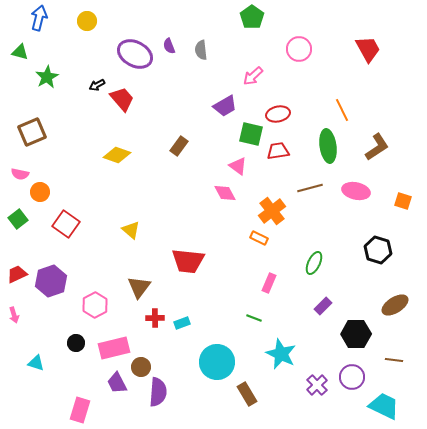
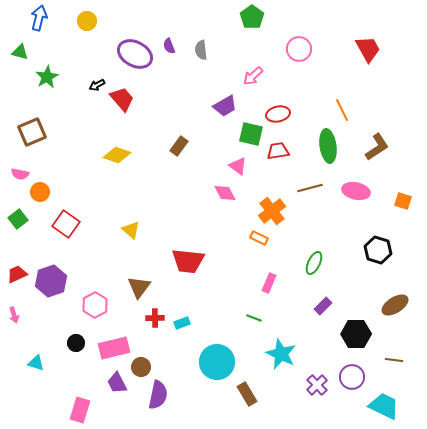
purple semicircle at (158, 392): moved 3 px down; rotated 8 degrees clockwise
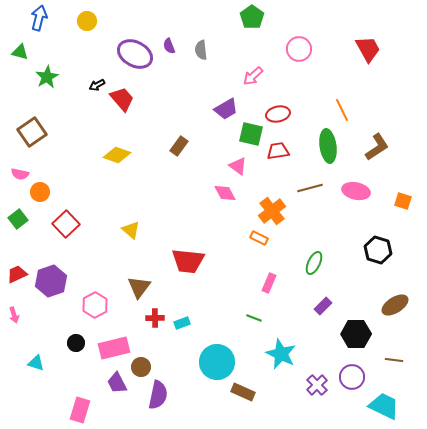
purple trapezoid at (225, 106): moved 1 px right, 3 px down
brown square at (32, 132): rotated 12 degrees counterclockwise
red square at (66, 224): rotated 12 degrees clockwise
brown rectangle at (247, 394): moved 4 px left, 2 px up; rotated 35 degrees counterclockwise
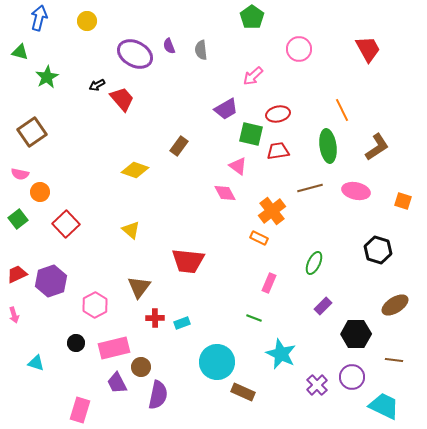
yellow diamond at (117, 155): moved 18 px right, 15 px down
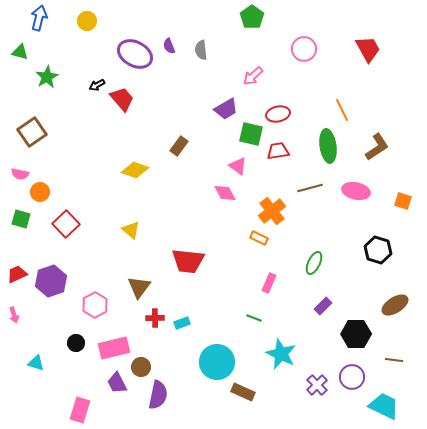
pink circle at (299, 49): moved 5 px right
green square at (18, 219): moved 3 px right; rotated 36 degrees counterclockwise
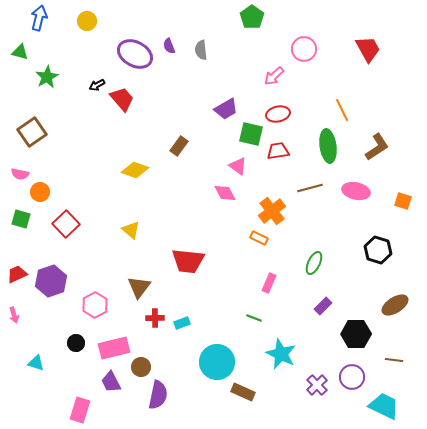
pink arrow at (253, 76): moved 21 px right
purple trapezoid at (117, 383): moved 6 px left, 1 px up
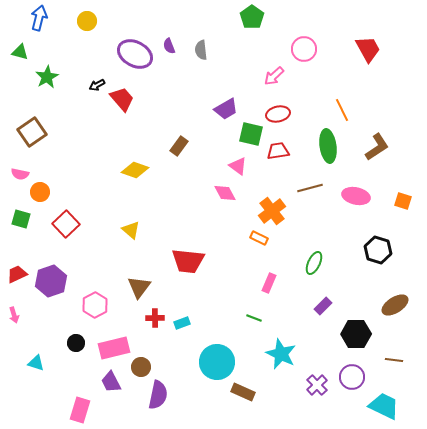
pink ellipse at (356, 191): moved 5 px down
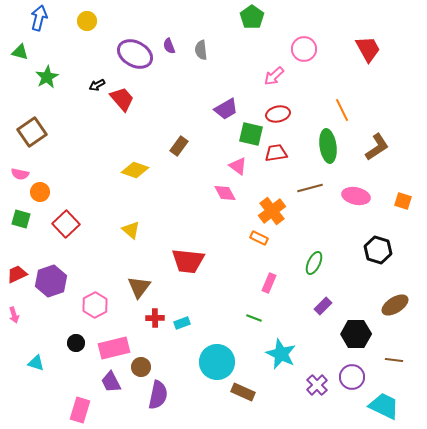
red trapezoid at (278, 151): moved 2 px left, 2 px down
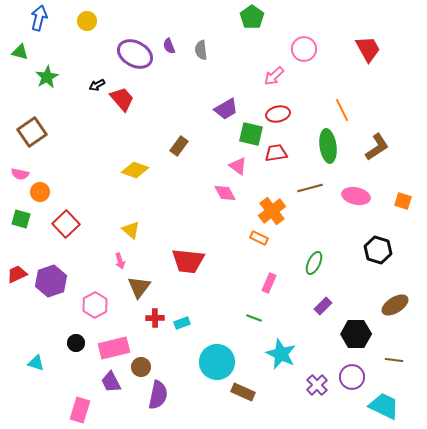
pink arrow at (14, 315): moved 106 px right, 54 px up
